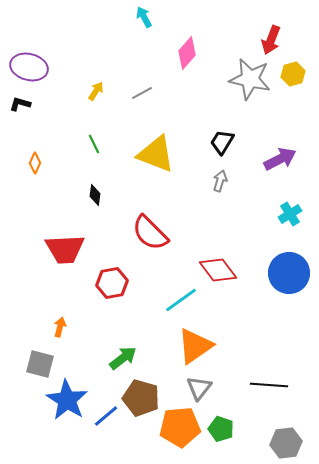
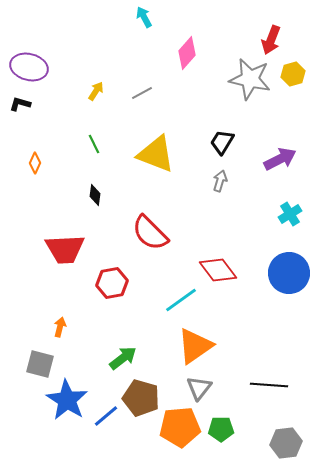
green pentagon: rotated 20 degrees counterclockwise
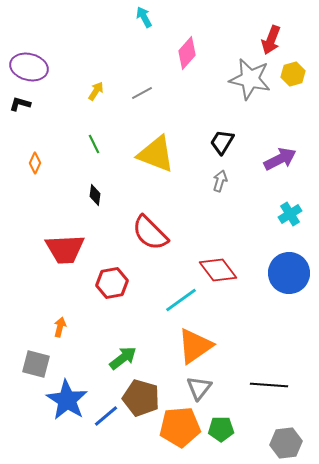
gray square: moved 4 px left
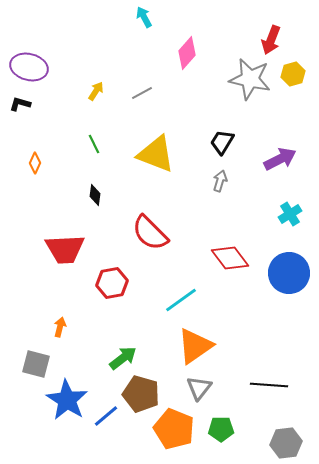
red diamond: moved 12 px right, 12 px up
brown pentagon: moved 4 px up
orange pentagon: moved 6 px left, 2 px down; rotated 27 degrees clockwise
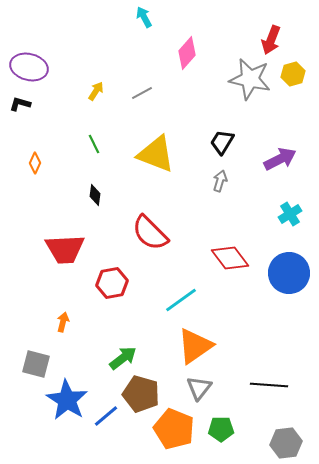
orange arrow: moved 3 px right, 5 px up
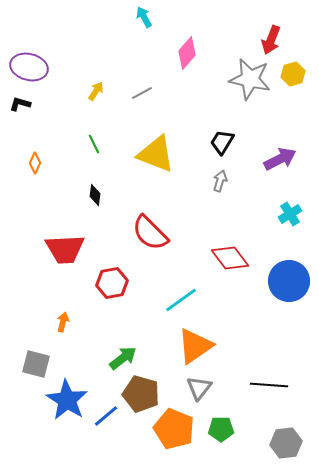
blue circle: moved 8 px down
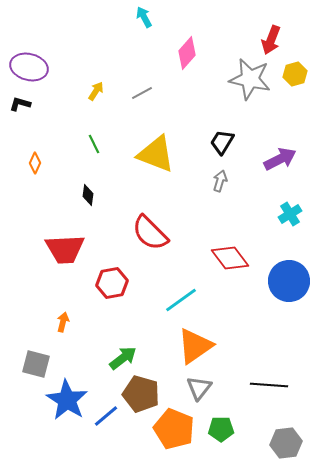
yellow hexagon: moved 2 px right
black diamond: moved 7 px left
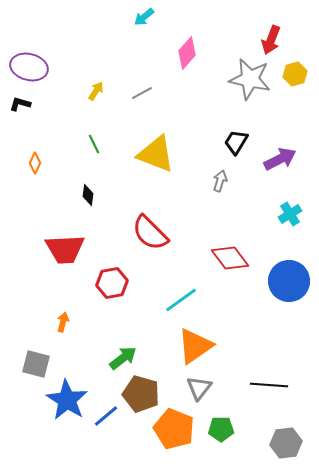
cyan arrow: rotated 100 degrees counterclockwise
black trapezoid: moved 14 px right
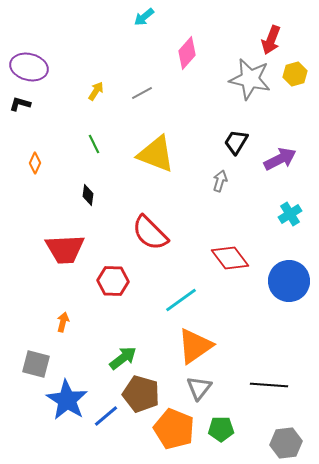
red hexagon: moved 1 px right, 2 px up; rotated 12 degrees clockwise
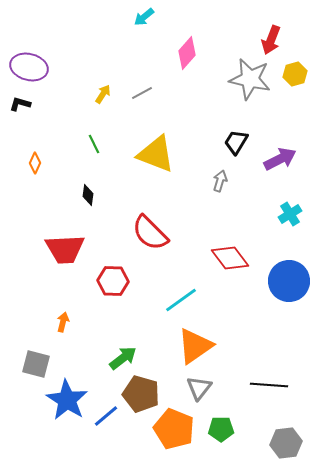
yellow arrow: moved 7 px right, 3 px down
